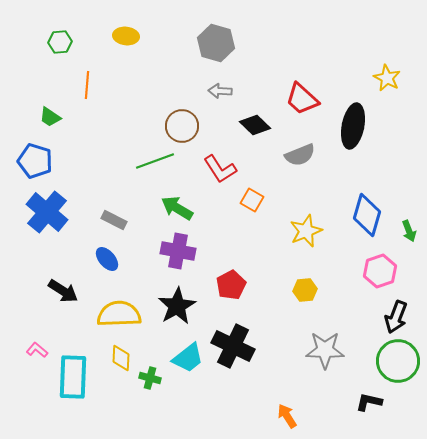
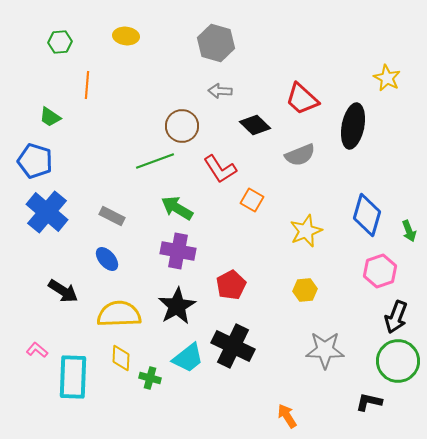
gray rectangle at (114, 220): moved 2 px left, 4 px up
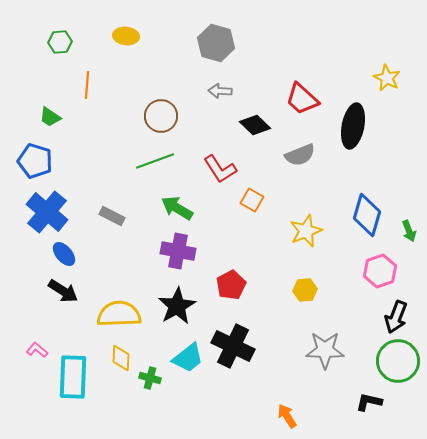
brown circle at (182, 126): moved 21 px left, 10 px up
blue ellipse at (107, 259): moved 43 px left, 5 px up
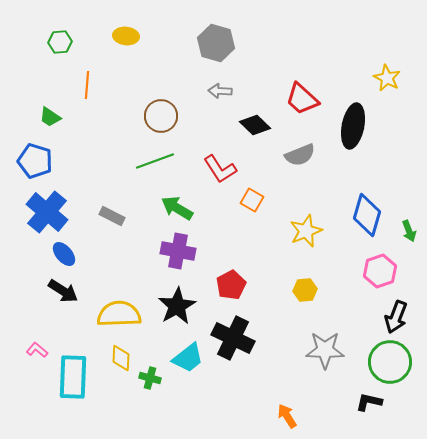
black cross at (233, 346): moved 8 px up
green circle at (398, 361): moved 8 px left, 1 px down
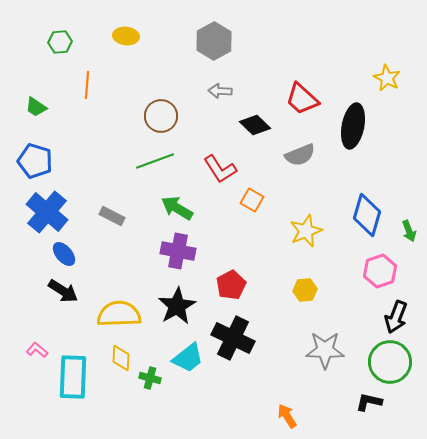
gray hexagon at (216, 43): moved 2 px left, 2 px up; rotated 15 degrees clockwise
green trapezoid at (50, 117): moved 14 px left, 10 px up
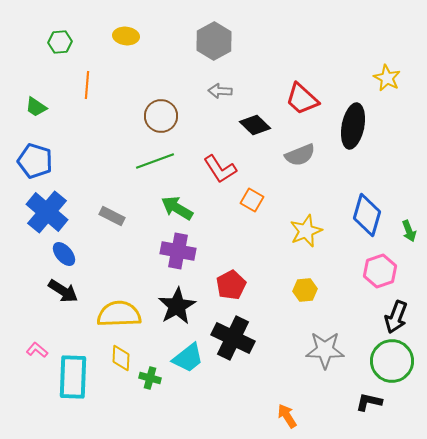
green circle at (390, 362): moved 2 px right, 1 px up
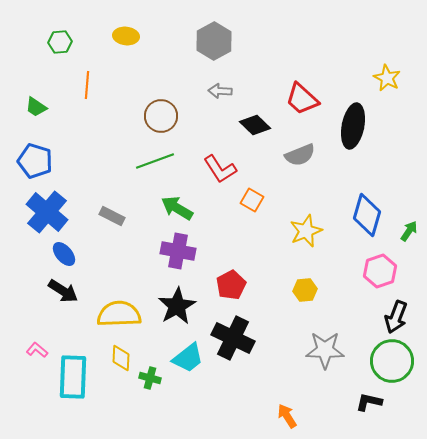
green arrow at (409, 231): rotated 125 degrees counterclockwise
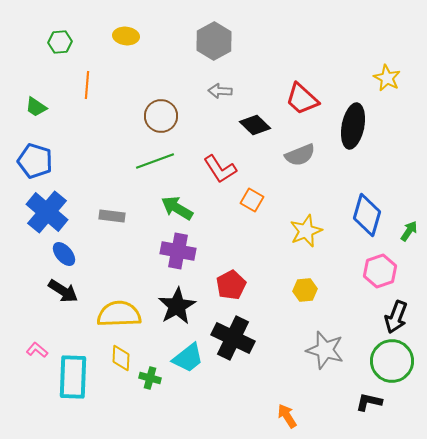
gray rectangle at (112, 216): rotated 20 degrees counterclockwise
gray star at (325, 350): rotated 15 degrees clockwise
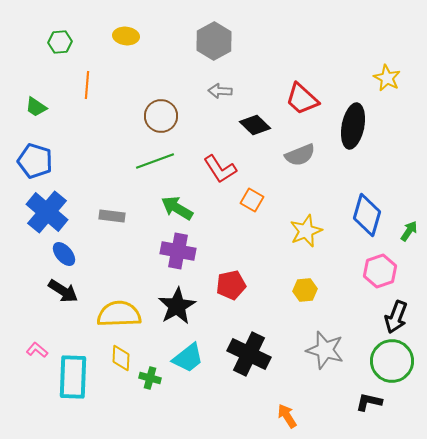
red pentagon at (231, 285): rotated 16 degrees clockwise
black cross at (233, 338): moved 16 px right, 16 px down
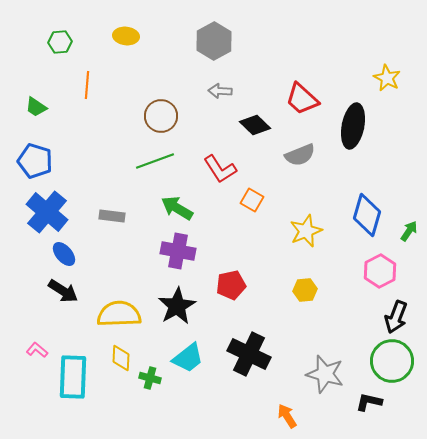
pink hexagon at (380, 271): rotated 8 degrees counterclockwise
gray star at (325, 350): moved 24 px down
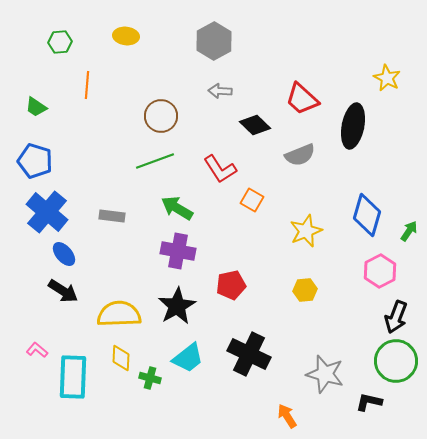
green circle at (392, 361): moved 4 px right
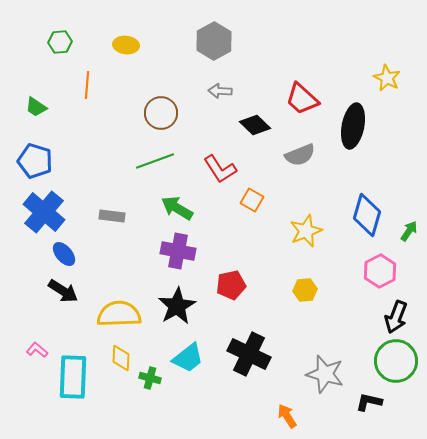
yellow ellipse at (126, 36): moved 9 px down
brown circle at (161, 116): moved 3 px up
blue cross at (47, 212): moved 3 px left
